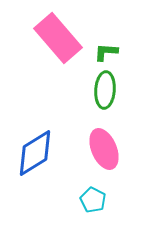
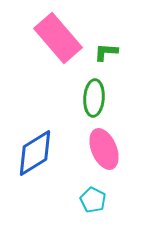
green ellipse: moved 11 px left, 8 px down
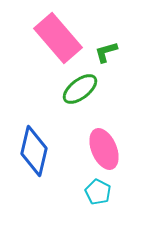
green L-shape: rotated 20 degrees counterclockwise
green ellipse: moved 14 px left, 9 px up; rotated 48 degrees clockwise
blue diamond: moved 1 px left, 2 px up; rotated 45 degrees counterclockwise
cyan pentagon: moved 5 px right, 8 px up
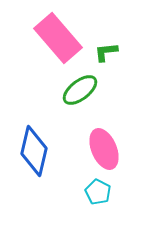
green L-shape: rotated 10 degrees clockwise
green ellipse: moved 1 px down
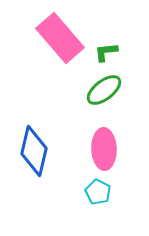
pink rectangle: moved 2 px right
green ellipse: moved 24 px right
pink ellipse: rotated 21 degrees clockwise
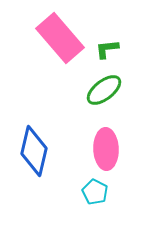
green L-shape: moved 1 px right, 3 px up
pink ellipse: moved 2 px right
cyan pentagon: moved 3 px left
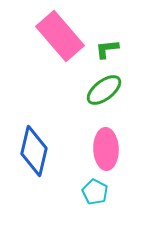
pink rectangle: moved 2 px up
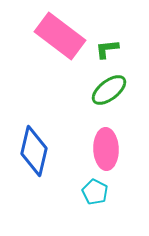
pink rectangle: rotated 12 degrees counterclockwise
green ellipse: moved 5 px right
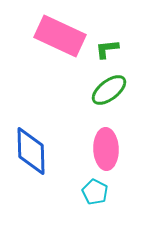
pink rectangle: rotated 12 degrees counterclockwise
blue diamond: moved 3 px left; rotated 15 degrees counterclockwise
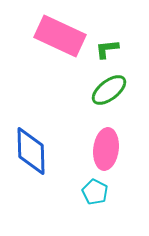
pink ellipse: rotated 9 degrees clockwise
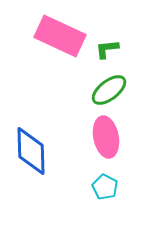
pink ellipse: moved 12 px up; rotated 18 degrees counterclockwise
cyan pentagon: moved 10 px right, 5 px up
